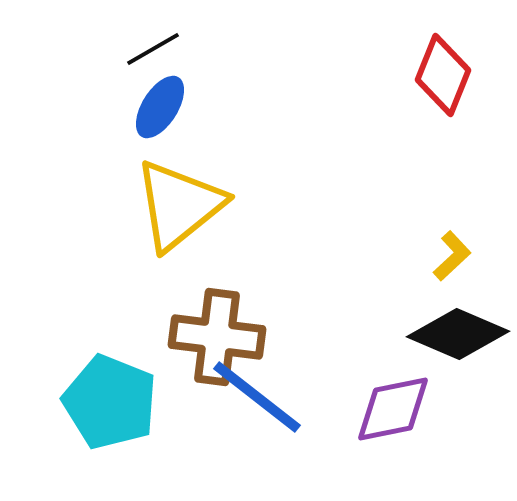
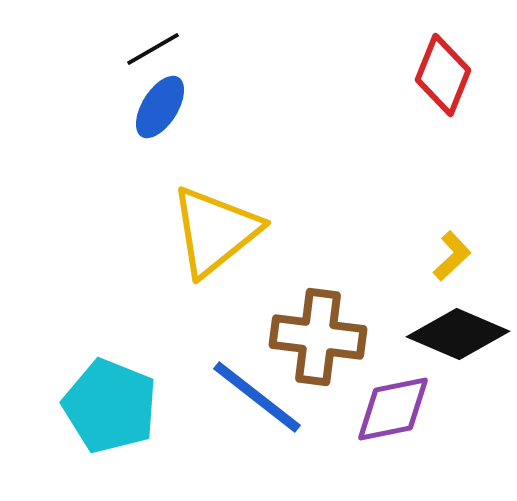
yellow triangle: moved 36 px right, 26 px down
brown cross: moved 101 px right
cyan pentagon: moved 4 px down
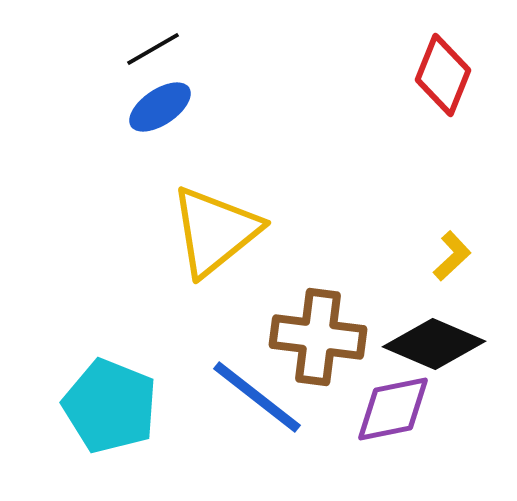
blue ellipse: rotated 24 degrees clockwise
black diamond: moved 24 px left, 10 px down
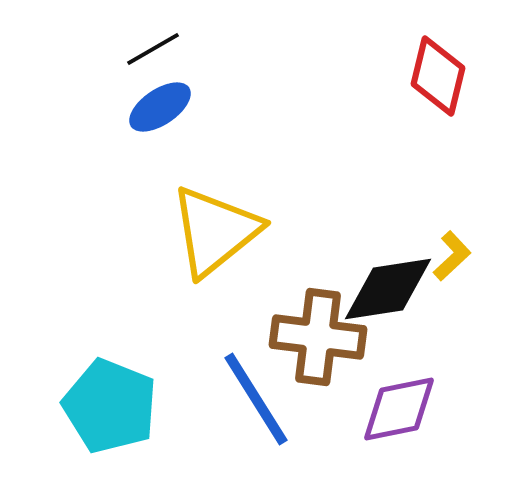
red diamond: moved 5 px left, 1 px down; rotated 8 degrees counterclockwise
black diamond: moved 46 px left, 55 px up; rotated 32 degrees counterclockwise
blue line: moved 1 px left, 2 px down; rotated 20 degrees clockwise
purple diamond: moved 6 px right
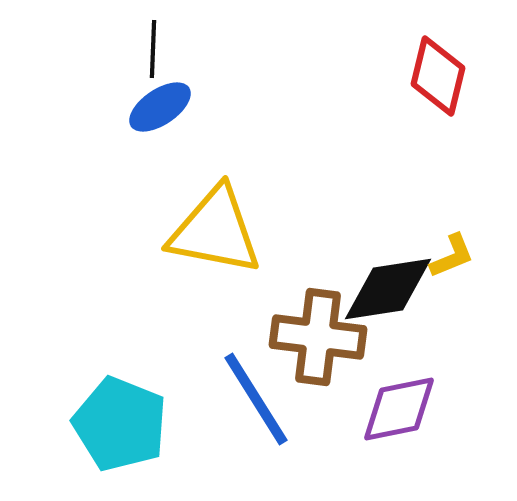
black line: rotated 58 degrees counterclockwise
yellow triangle: rotated 50 degrees clockwise
yellow L-shape: rotated 21 degrees clockwise
cyan pentagon: moved 10 px right, 18 px down
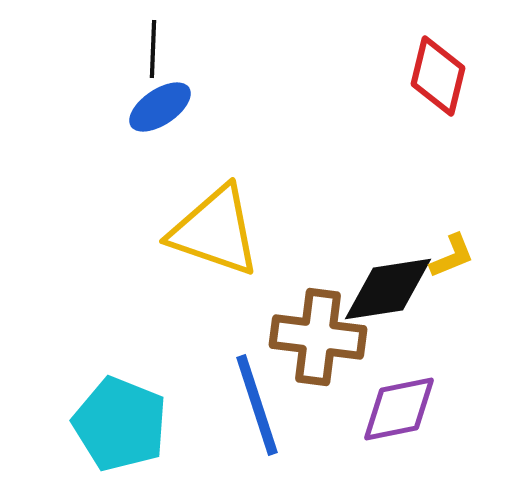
yellow triangle: rotated 8 degrees clockwise
blue line: moved 1 px right, 6 px down; rotated 14 degrees clockwise
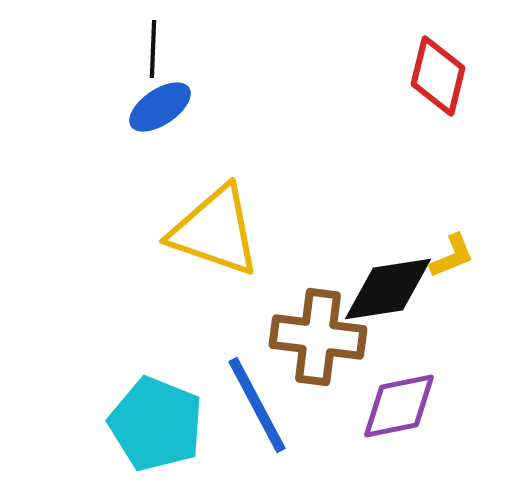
blue line: rotated 10 degrees counterclockwise
purple diamond: moved 3 px up
cyan pentagon: moved 36 px right
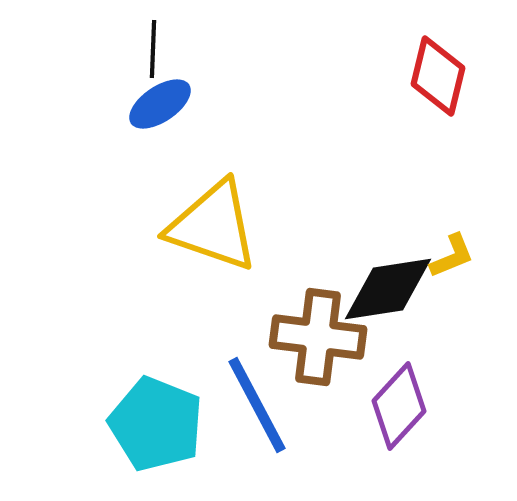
blue ellipse: moved 3 px up
yellow triangle: moved 2 px left, 5 px up
purple diamond: rotated 36 degrees counterclockwise
